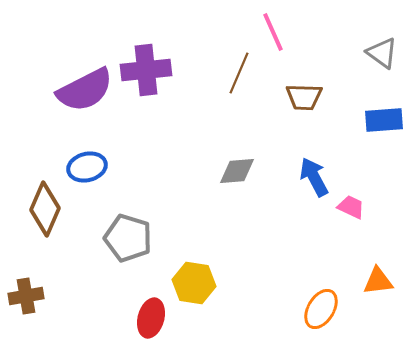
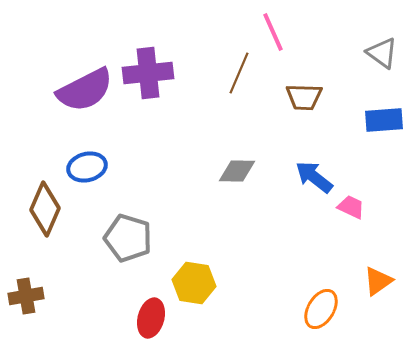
purple cross: moved 2 px right, 3 px down
gray diamond: rotated 6 degrees clockwise
blue arrow: rotated 24 degrees counterclockwise
orange triangle: rotated 28 degrees counterclockwise
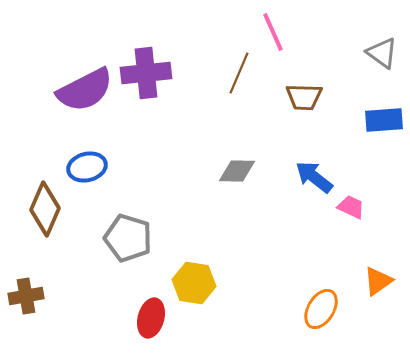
purple cross: moved 2 px left
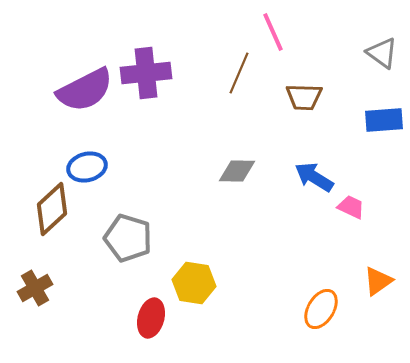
blue arrow: rotated 6 degrees counterclockwise
brown diamond: moved 7 px right; rotated 24 degrees clockwise
brown cross: moved 9 px right, 8 px up; rotated 20 degrees counterclockwise
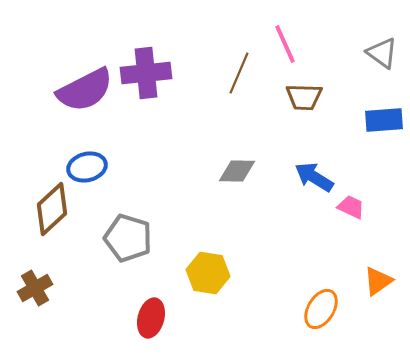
pink line: moved 12 px right, 12 px down
yellow hexagon: moved 14 px right, 10 px up
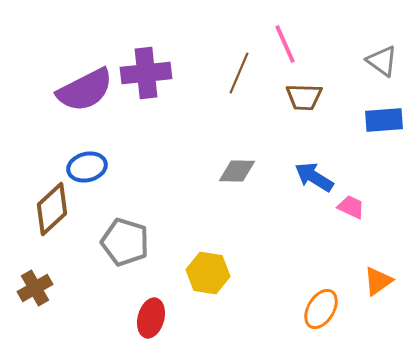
gray triangle: moved 8 px down
gray pentagon: moved 3 px left, 4 px down
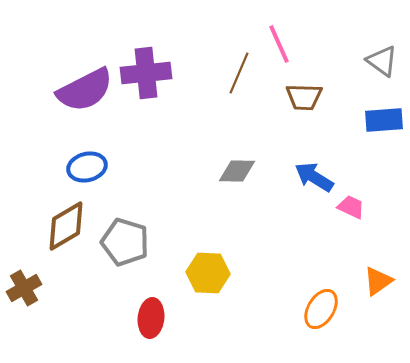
pink line: moved 6 px left
brown diamond: moved 14 px right, 17 px down; rotated 12 degrees clockwise
yellow hexagon: rotated 6 degrees counterclockwise
brown cross: moved 11 px left
red ellipse: rotated 9 degrees counterclockwise
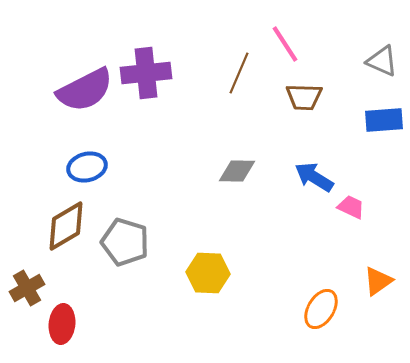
pink line: moved 6 px right; rotated 9 degrees counterclockwise
gray triangle: rotated 12 degrees counterclockwise
brown cross: moved 3 px right
red ellipse: moved 89 px left, 6 px down
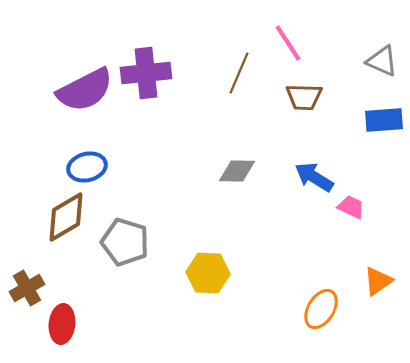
pink line: moved 3 px right, 1 px up
brown diamond: moved 9 px up
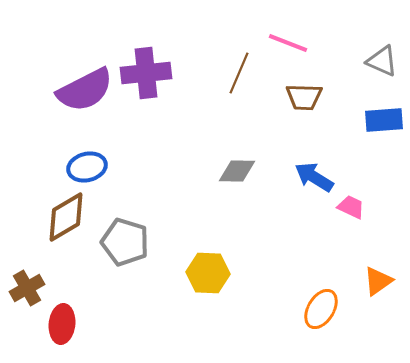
pink line: rotated 36 degrees counterclockwise
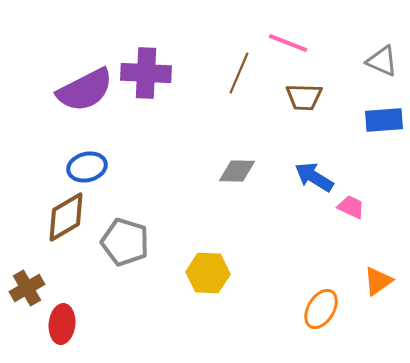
purple cross: rotated 9 degrees clockwise
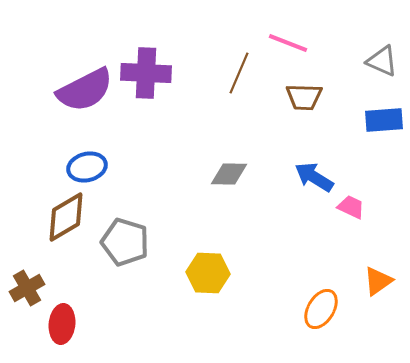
gray diamond: moved 8 px left, 3 px down
